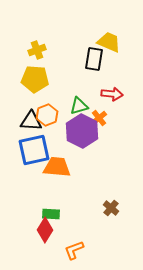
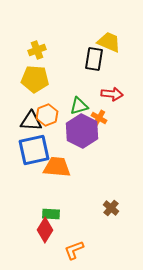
orange cross: rotated 21 degrees counterclockwise
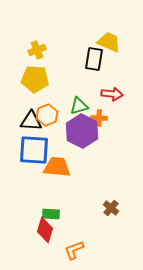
orange cross: rotated 28 degrees counterclockwise
blue square: rotated 16 degrees clockwise
red diamond: rotated 15 degrees counterclockwise
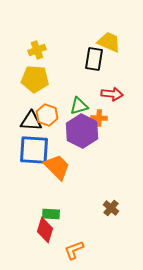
orange hexagon: rotated 20 degrees counterclockwise
orange trapezoid: rotated 40 degrees clockwise
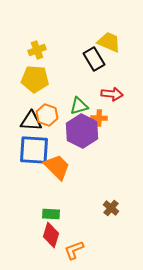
black rectangle: rotated 40 degrees counterclockwise
red diamond: moved 6 px right, 5 px down
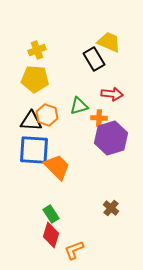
purple hexagon: moved 29 px right, 7 px down; rotated 16 degrees clockwise
green rectangle: rotated 54 degrees clockwise
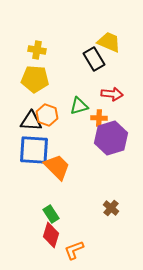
yellow cross: rotated 30 degrees clockwise
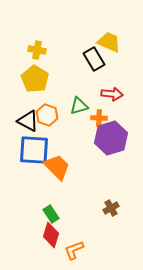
yellow pentagon: rotated 28 degrees clockwise
black triangle: moved 3 px left; rotated 25 degrees clockwise
brown cross: rotated 21 degrees clockwise
